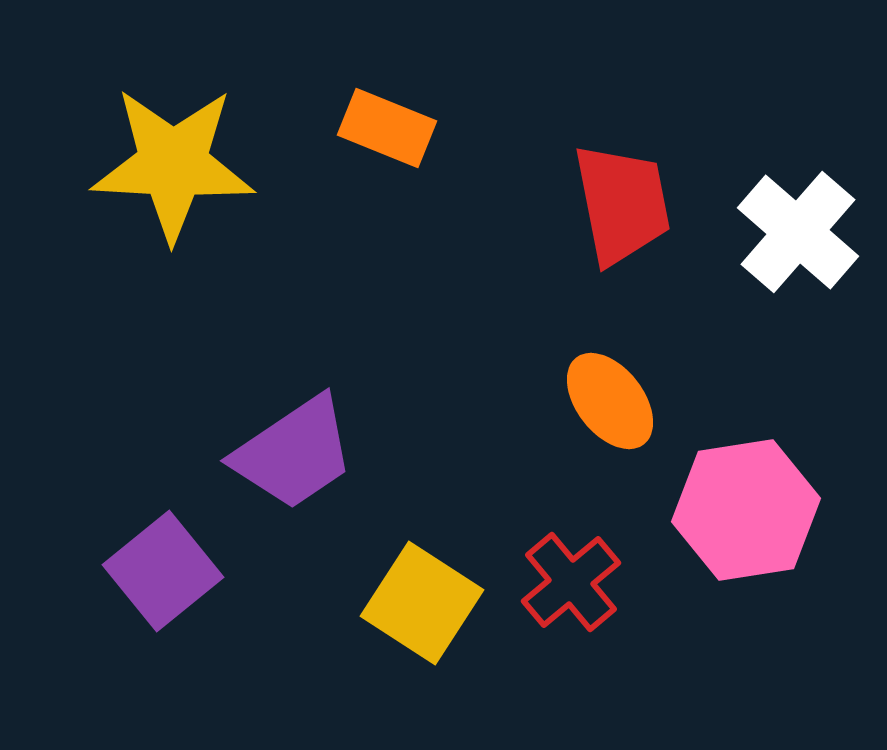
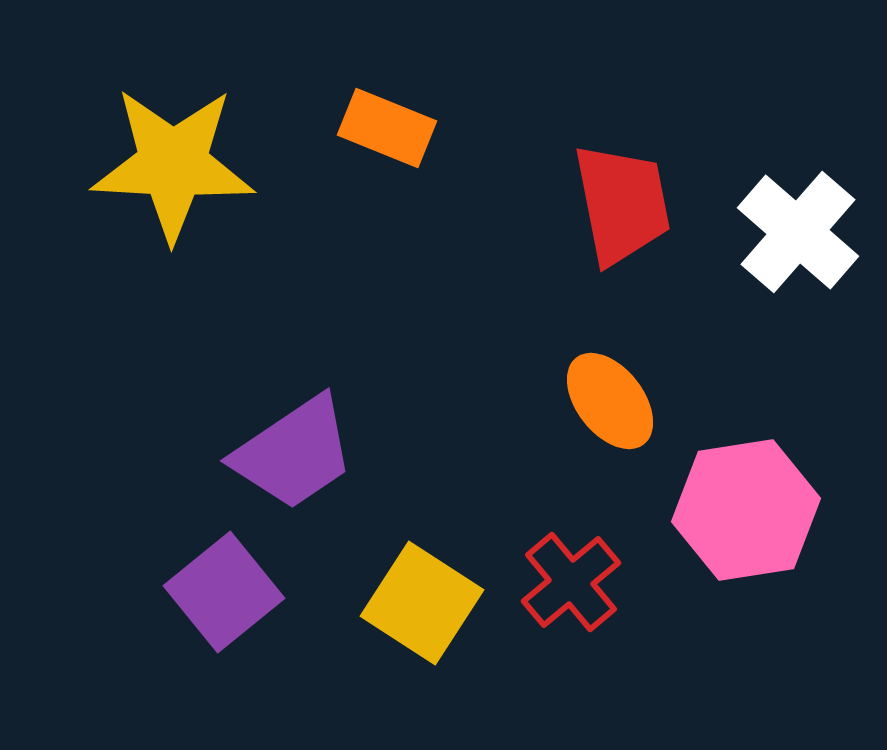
purple square: moved 61 px right, 21 px down
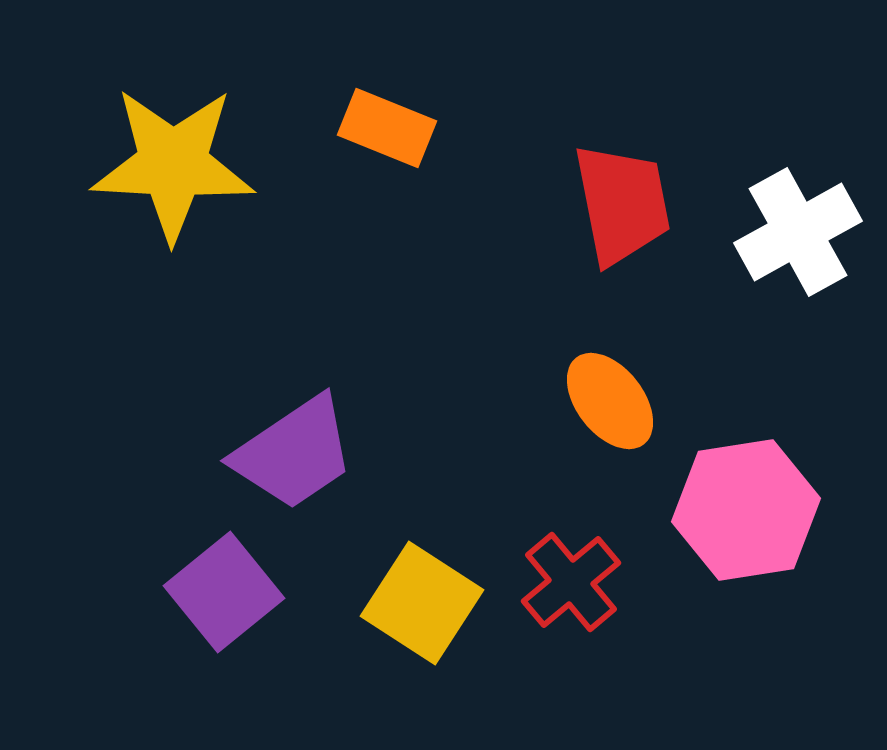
white cross: rotated 20 degrees clockwise
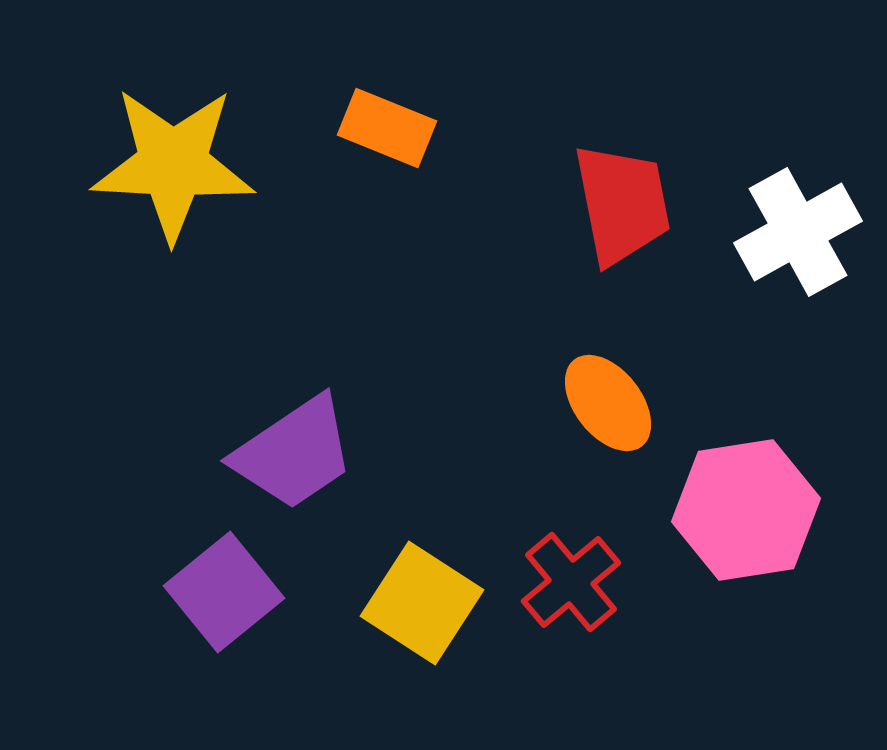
orange ellipse: moved 2 px left, 2 px down
